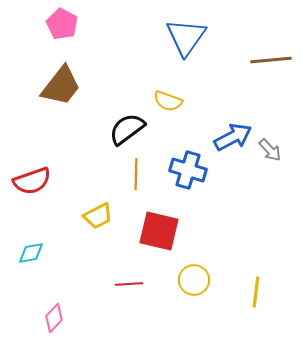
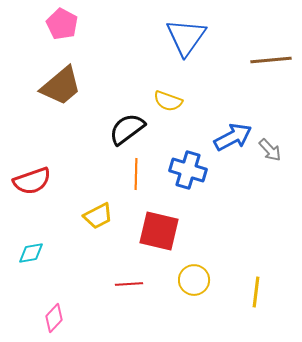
brown trapezoid: rotated 12 degrees clockwise
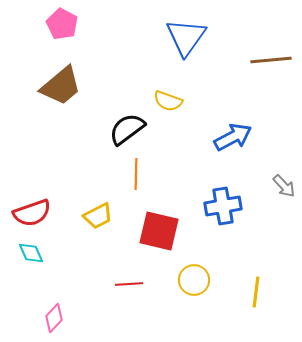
gray arrow: moved 14 px right, 36 px down
blue cross: moved 35 px right, 36 px down; rotated 27 degrees counterclockwise
red semicircle: moved 32 px down
cyan diamond: rotated 76 degrees clockwise
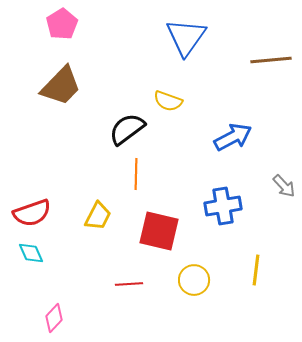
pink pentagon: rotated 12 degrees clockwise
brown trapezoid: rotated 6 degrees counterclockwise
yellow trapezoid: rotated 36 degrees counterclockwise
yellow line: moved 22 px up
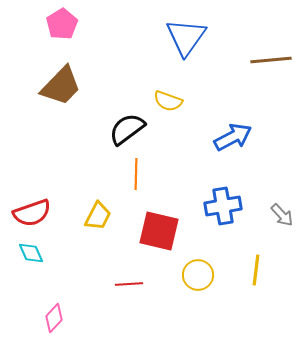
gray arrow: moved 2 px left, 29 px down
yellow circle: moved 4 px right, 5 px up
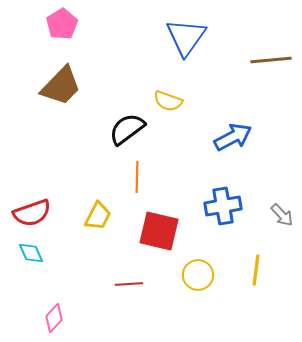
orange line: moved 1 px right, 3 px down
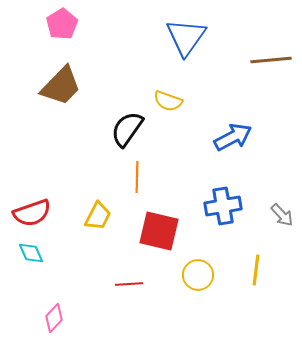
black semicircle: rotated 18 degrees counterclockwise
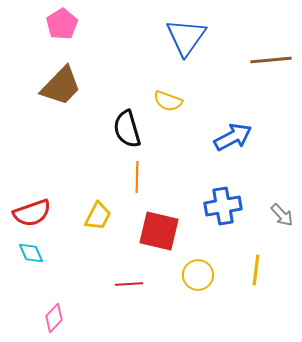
black semicircle: rotated 51 degrees counterclockwise
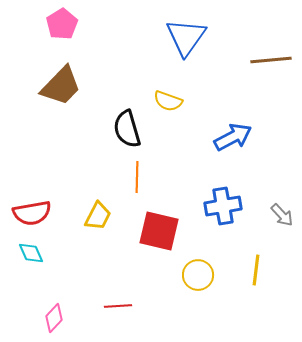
red semicircle: rotated 9 degrees clockwise
red line: moved 11 px left, 22 px down
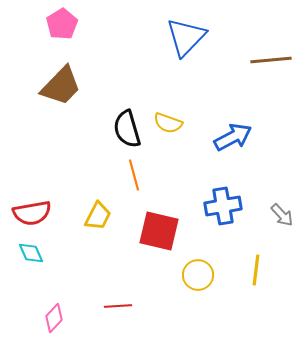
blue triangle: rotated 9 degrees clockwise
yellow semicircle: moved 22 px down
orange line: moved 3 px left, 2 px up; rotated 16 degrees counterclockwise
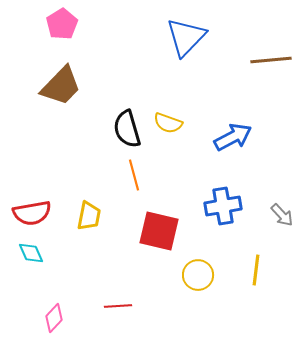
yellow trapezoid: moved 9 px left; rotated 16 degrees counterclockwise
